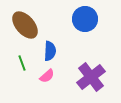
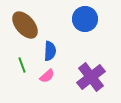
green line: moved 2 px down
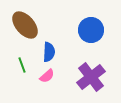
blue circle: moved 6 px right, 11 px down
blue semicircle: moved 1 px left, 1 px down
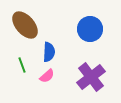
blue circle: moved 1 px left, 1 px up
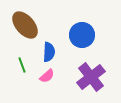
blue circle: moved 8 px left, 6 px down
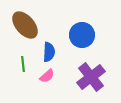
green line: moved 1 px right, 1 px up; rotated 14 degrees clockwise
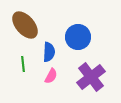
blue circle: moved 4 px left, 2 px down
pink semicircle: moved 4 px right; rotated 21 degrees counterclockwise
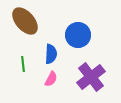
brown ellipse: moved 4 px up
blue circle: moved 2 px up
blue semicircle: moved 2 px right, 2 px down
pink semicircle: moved 3 px down
